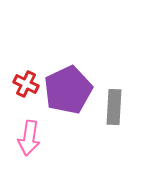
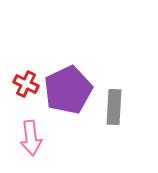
pink arrow: moved 2 px right; rotated 16 degrees counterclockwise
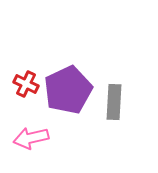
gray rectangle: moved 5 px up
pink arrow: rotated 84 degrees clockwise
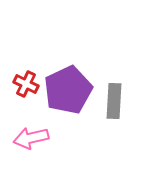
gray rectangle: moved 1 px up
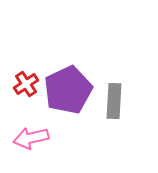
red cross: rotated 30 degrees clockwise
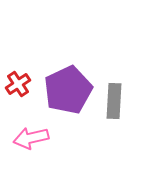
red cross: moved 8 px left
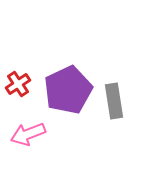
gray rectangle: rotated 12 degrees counterclockwise
pink arrow: moved 3 px left, 4 px up; rotated 8 degrees counterclockwise
